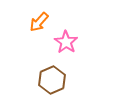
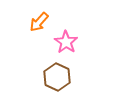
brown hexagon: moved 5 px right, 3 px up; rotated 12 degrees counterclockwise
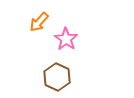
pink star: moved 3 px up
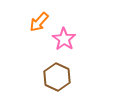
pink star: moved 2 px left
